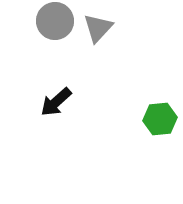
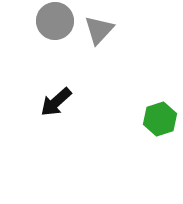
gray triangle: moved 1 px right, 2 px down
green hexagon: rotated 12 degrees counterclockwise
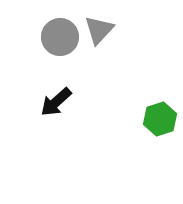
gray circle: moved 5 px right, 16 px down
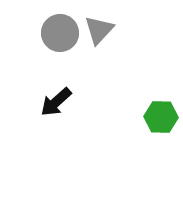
gray circle: moved 4 px up
green hexagon: moved 1 px right, 2 px up; rotated 20 degrees clockwise
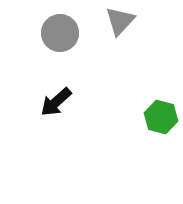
gray triangle: moved 21 px right, 9 px up
green hexagon: rotated 12 degrees clockwise
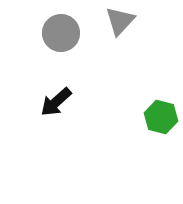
gray circle: moved 1 px right
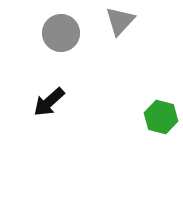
black arrow: moved 7 px left
